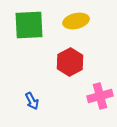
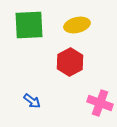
yellow ellipse: moved 1 px right, 4 px down
pink cross: moved 7 px down; rotated 35 degrees clockwise
blue arrow: rotated 24 degrees counterclockwise
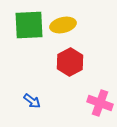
yellow ellipse: moved 14 px left
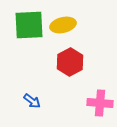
pink cross: rotated 15 degrees counterclockwise
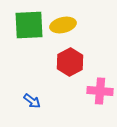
pink cross: moved 12 px up
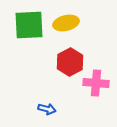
yellow ellipse: moved 3 px right, 2 px up
pink cross: moved 4 px left, 8 px up
blue arrow: moved 15 px right, 8 px down; rotated 24 degrees counterclockwise
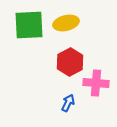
blue arrow: moved 21 px right, 6 px up; rotated 78 degrees counterclockwise
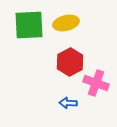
pink cross: rotated 15 degrees clockwise
blue arrow: rotated 114 degrees counterclockwise
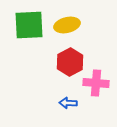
yellow ellipse: moved 1 px right, 2 px down
pink cross: rotated 15 degrees counterclockwise
